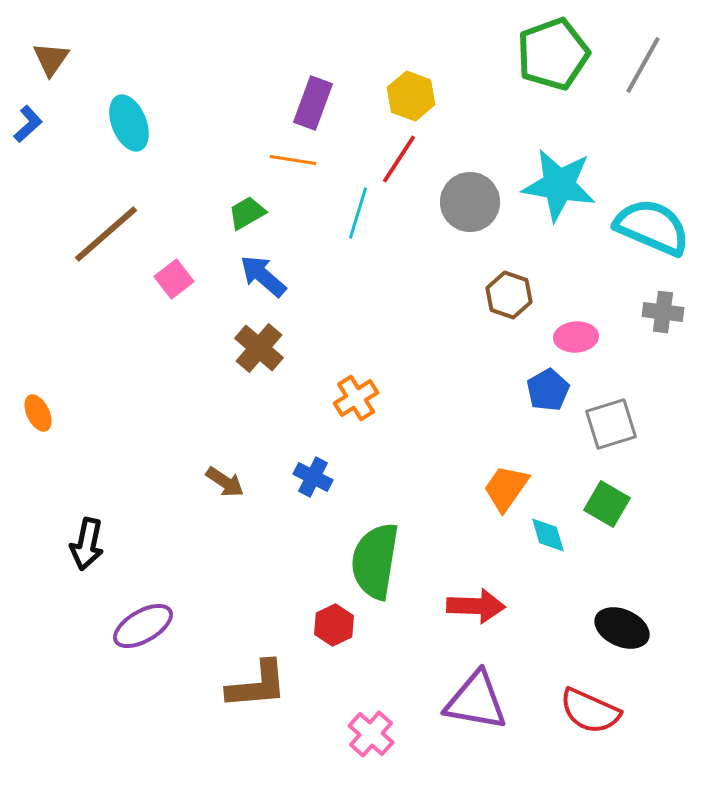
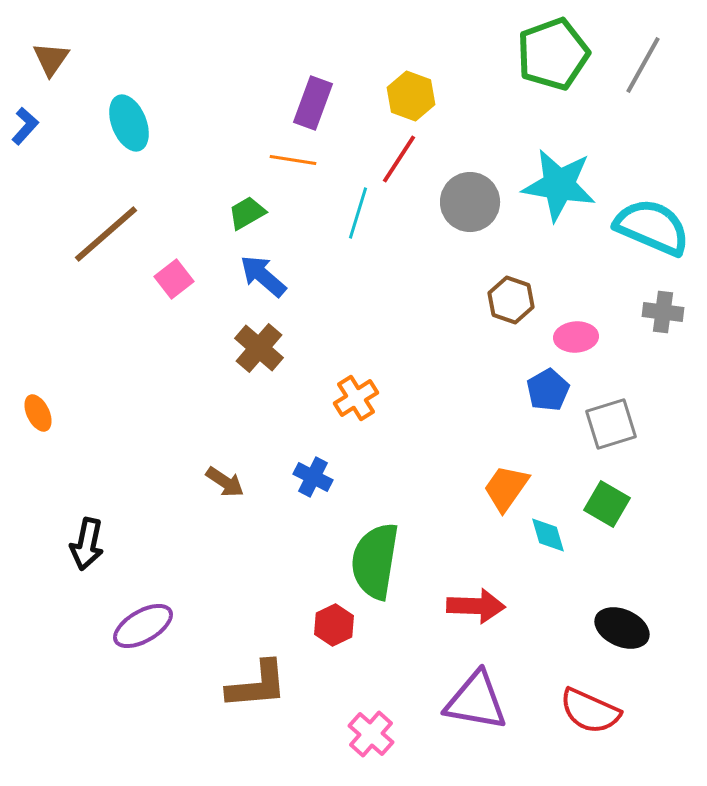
blue L-shape: moved 3 px left, 2 px down; rotated 6 degrees counterclockwise
brown hexagon: moved 2 px right, 5 px down
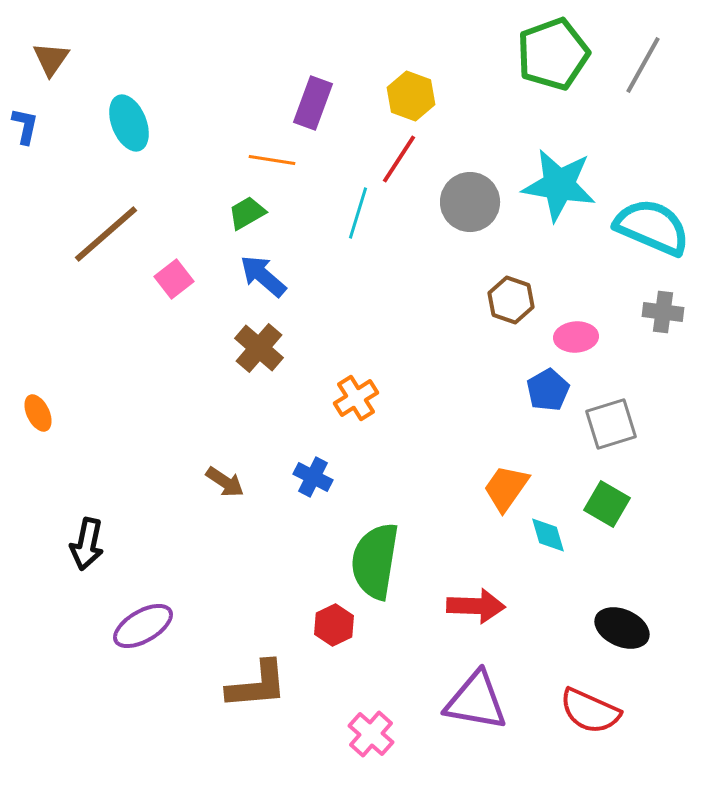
blue L-shape: rotated 30 degrees counterclockwise
orange line: moved 21 px left
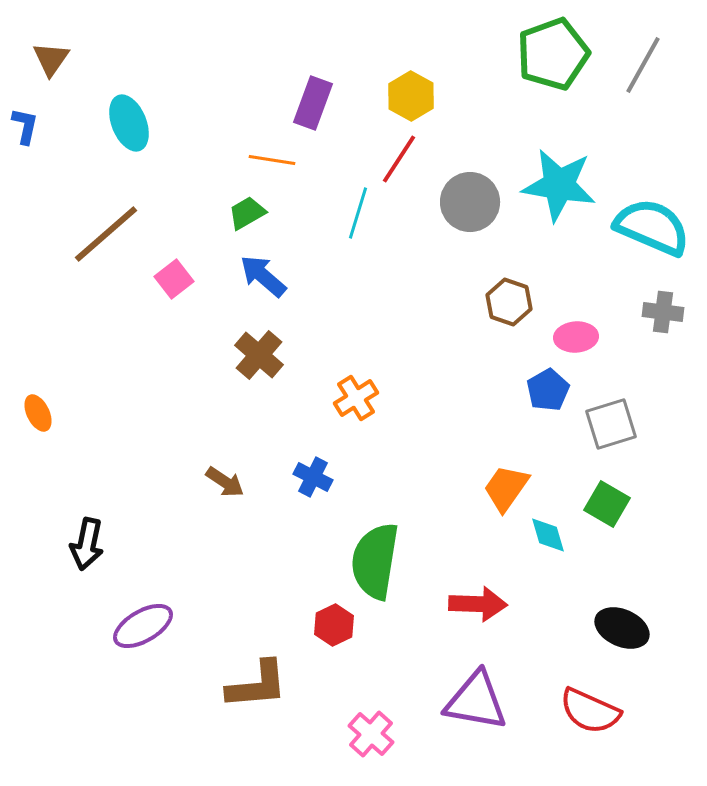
yellow hexagon: rotated 9 degrees clockwise
brown hexagon: moved 2 px left, 2 px down
brown cross: moved 7 px down
red arrow: moved 2 px right, 2 px up
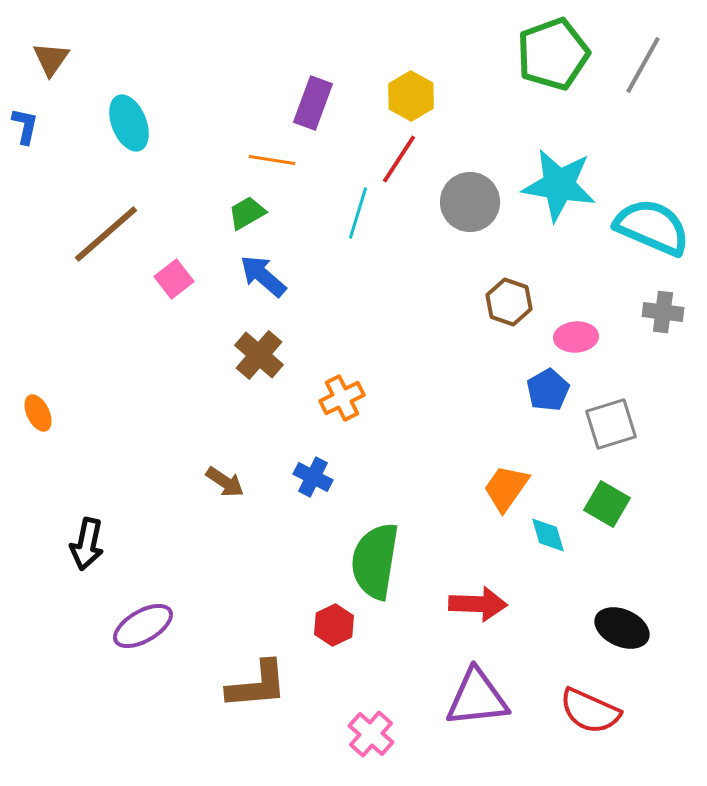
orange cross: moved 14 px left; rotated 6 degrees clockwise
purple triangle: moved 1 px right, 3 px up; rotated 16 degrees counterclockwise
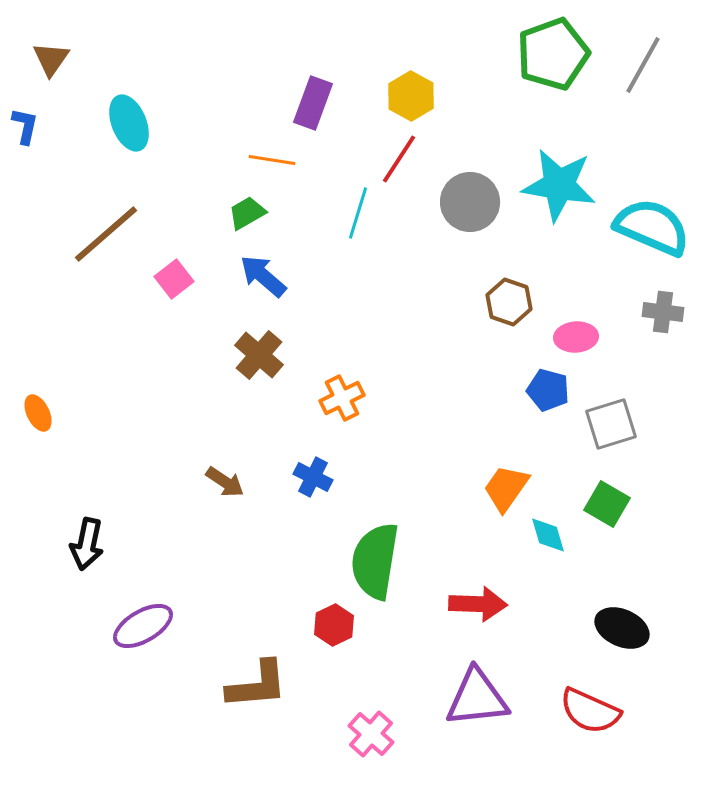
blue pentagon: rotated 27 degrees counterclockwise
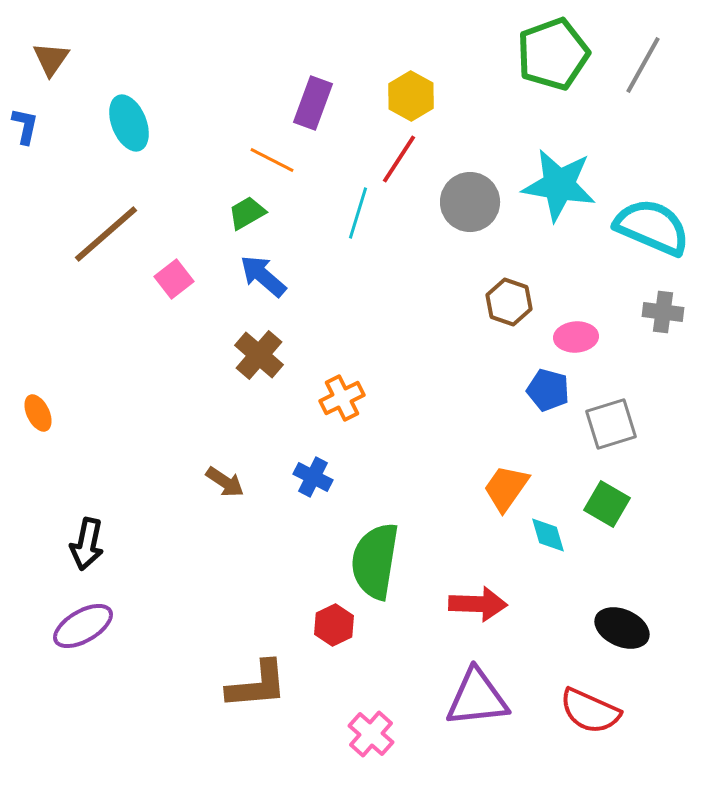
orange line: rotated 18 degrees clockwise
purple ellipse: moved 60 px left
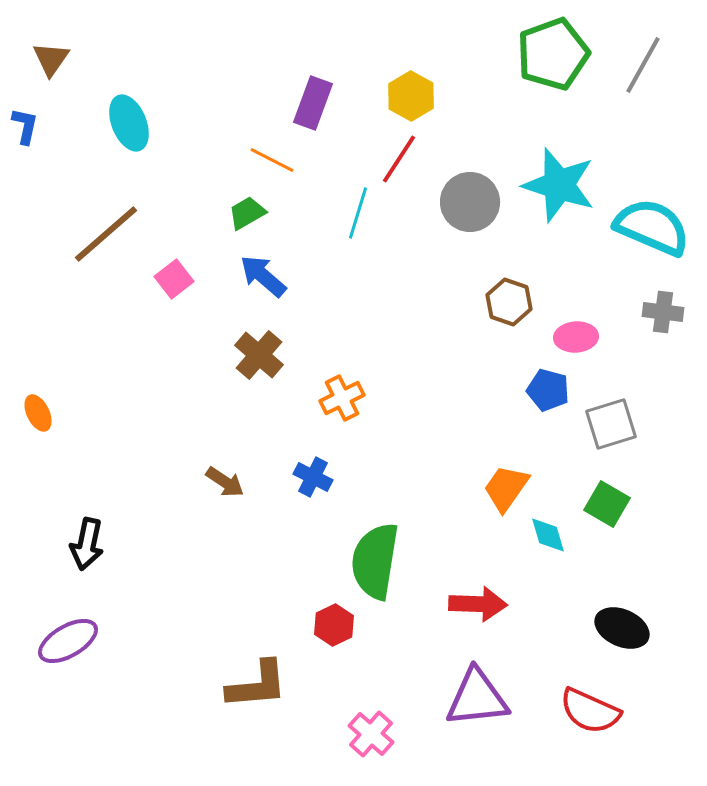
cyan star: rotated 8 degrees clockwise
purple ellipse: moved 15 px left, 15 px down
